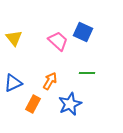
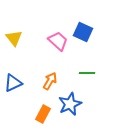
orange rectangle: moved 10 px right, 10 px down
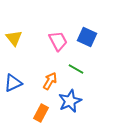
blue square: moved 4 px right, 5 px down
pink trapezoid: rotated 20 degrees clockwise
green line: moved 11 px left, 4 px up; rotated 28 degrees clockwise
blue star: moved 3 px up
orange rectangle: moved 2 px left, 1 px up
